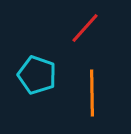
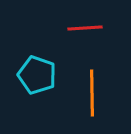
red line: rotated 44 degrees clockwise
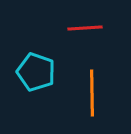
cyan pentagon: moved 1 px left, 3 px up
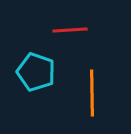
red line: moved 15 px left, 2 px down
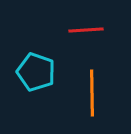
red line: moved 16 px right
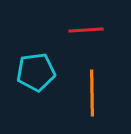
cyan pentagon: rotated 27 degrees counterclockwise
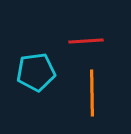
red line: moved 11 px down
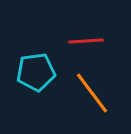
orange line: rotated 36 degrees counterclockwise
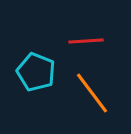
cyan pentagon: rotated 30 degrees clockwise
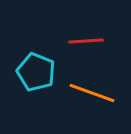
orange line: rotated 33 degrees counterclockwise
